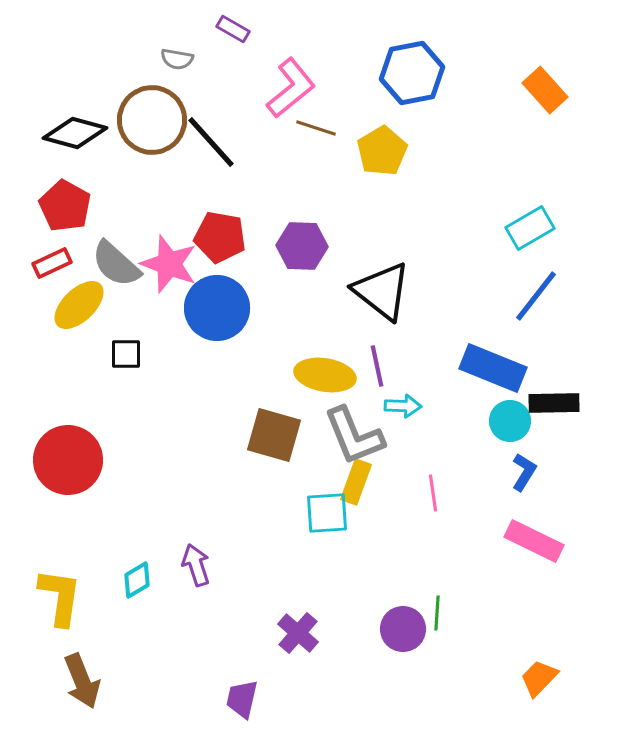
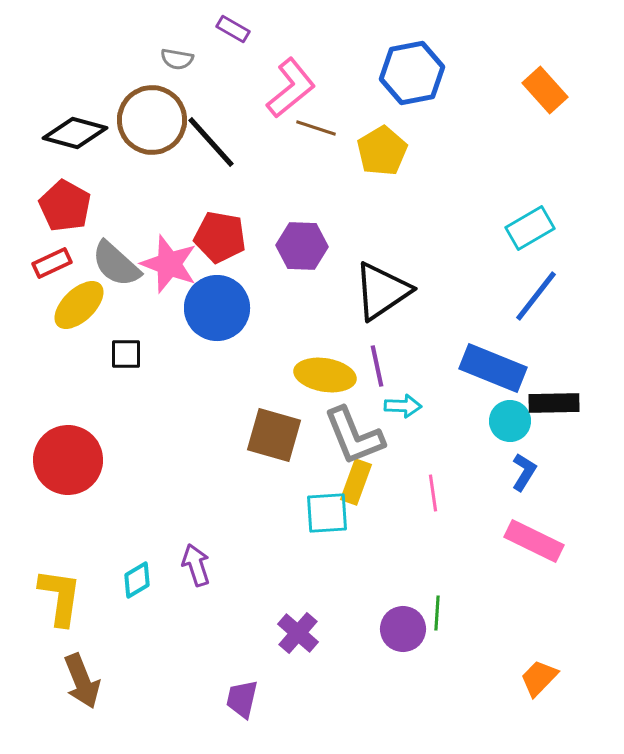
black triangle at (382, 291): rotated 48 degrees clockwise
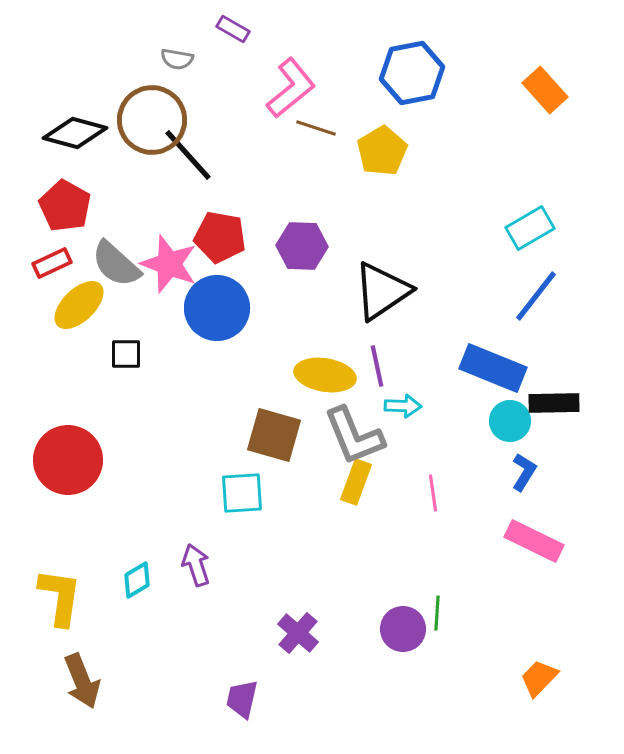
black line at (211, 142): moved 23 px left, 13 px down
cyan square at (327, 513): moved 85 px left, 20 px up
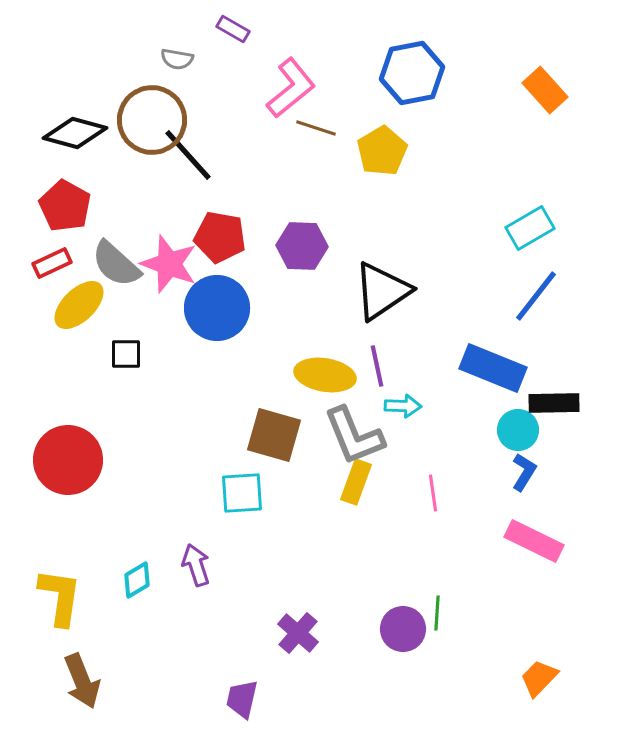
cyan circle at (510, 421): moved 8 px right, 9 px down
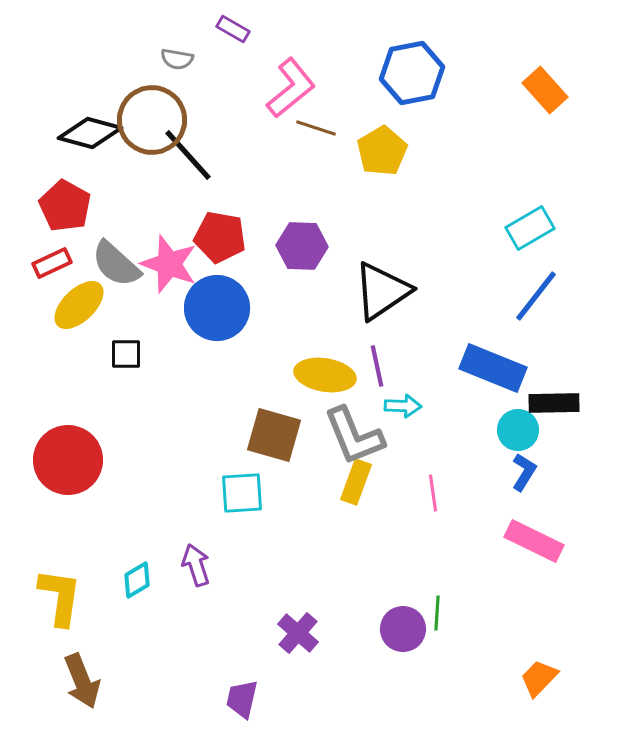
black diamond at (75, 133): moved 15 px right
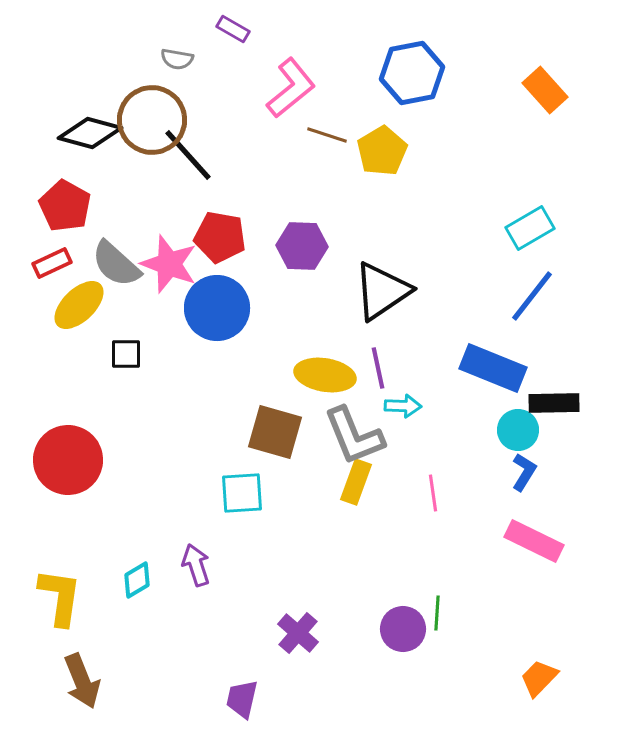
brown line at (316, 128): moved 11 px right, 7 px down
blue line at (536, 296): moved 4 px left
purple line at (377, 366): moved 1 px right, 2 px down
brown square at (274, 435): moved 1 px right, 3 px up
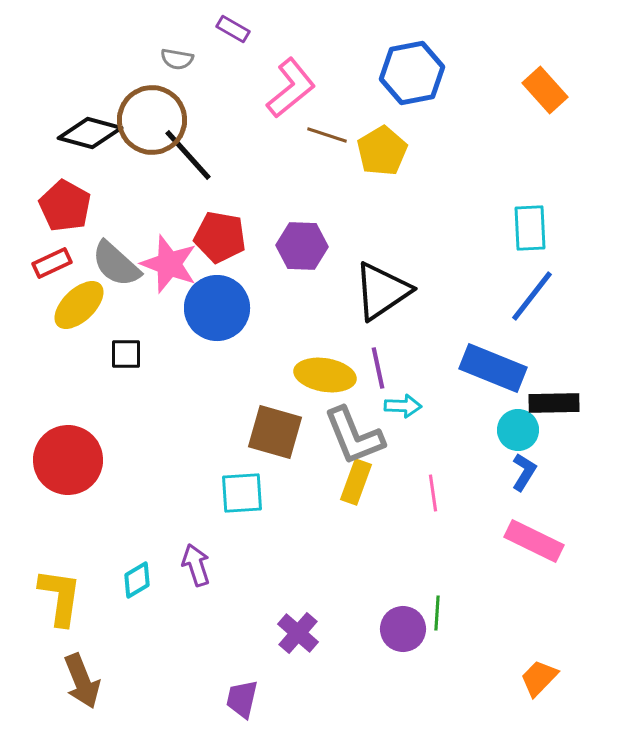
cyan rectangle at (530, 228): rotated 63 degrees counterclockwise
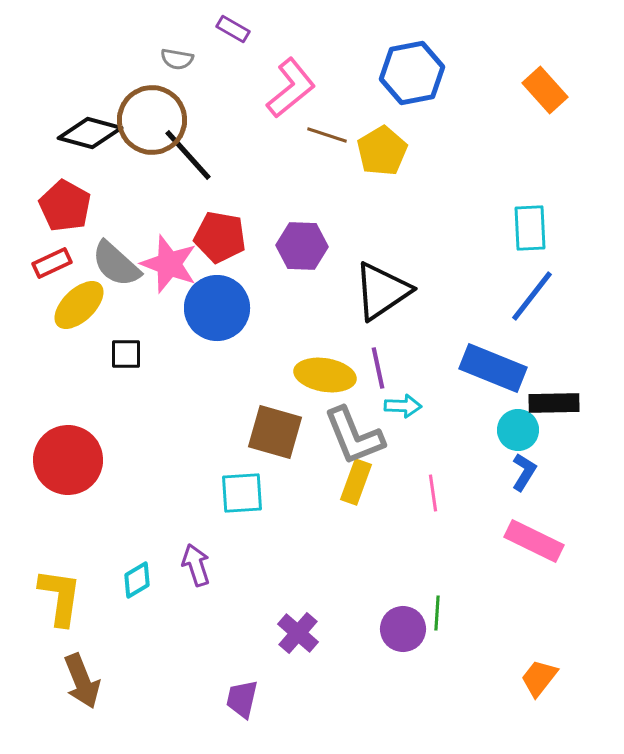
orange trapezoid at (539, 678): rotated 6 degrees counterclockwise
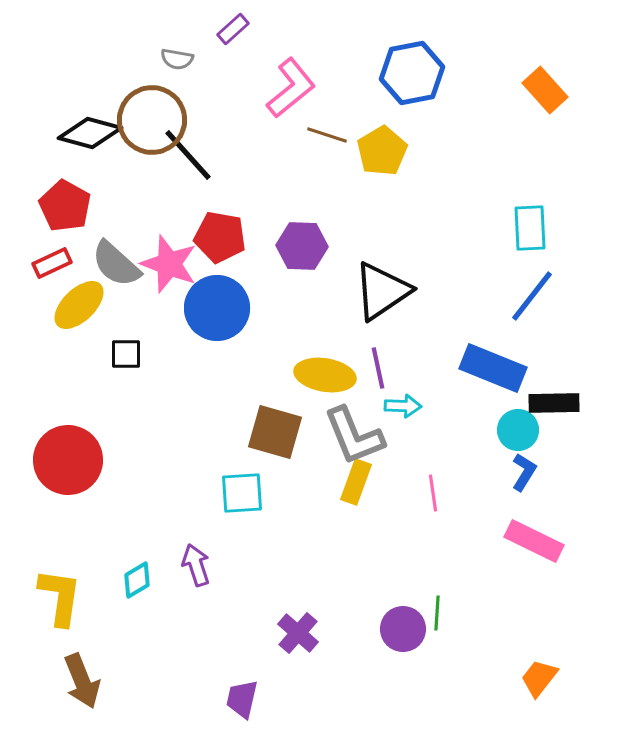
purple rectangle at (233, 29): rotated 72 degrees counterclockwise
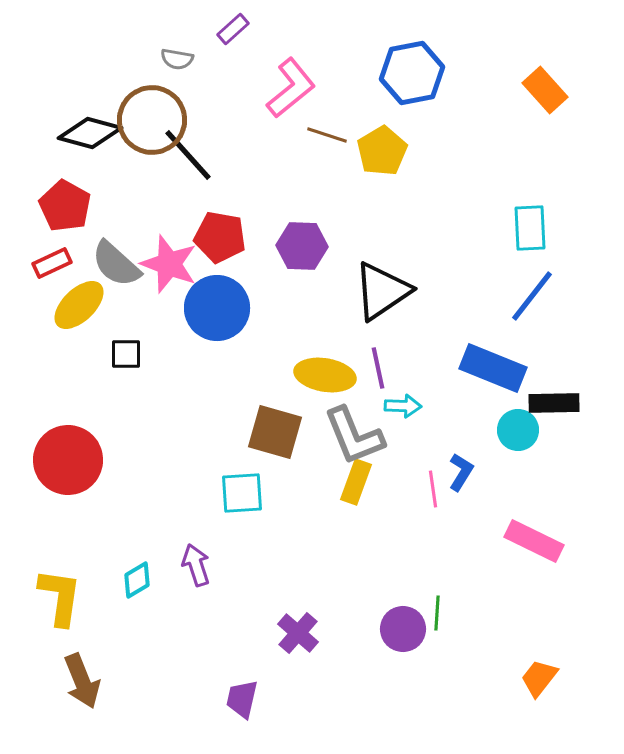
blue L-shape at (524, 472): moved 63 px left
pink line at (433, 493): moved 4 px up
